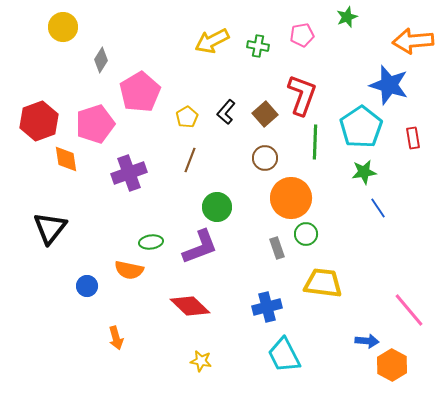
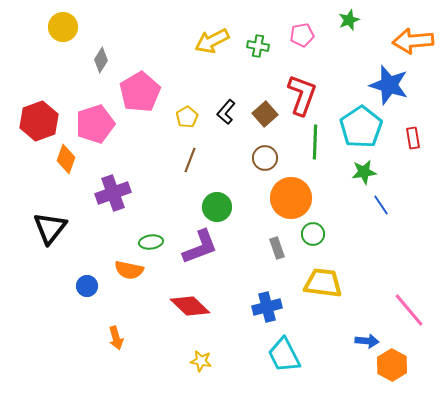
green star at (347, 17): moved 2 px right, 3 px down
orange diamond at (66, 159): rotated 28 degrees clockwise
purple cross at (129, 173): moved 16 px left, 20 px down
blue line at (378, 208): moved 3 px right, 3 px up
green circle at (306, 234): moved 7 px right
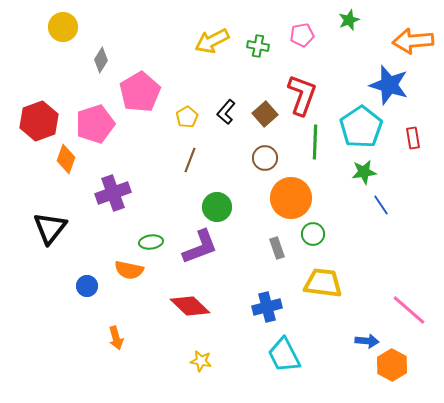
pink line at (409, 310): rotated 9 degrees counterclockwise
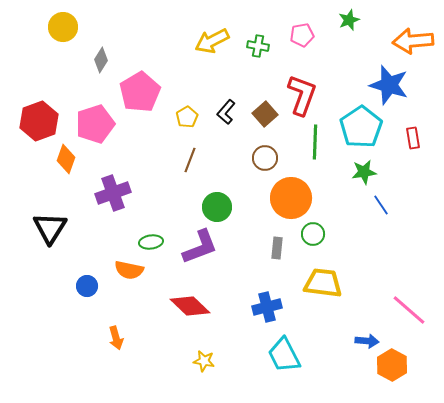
black triangle at (50, 228): rotated 6 degrees counterclockwise
gray rectangle at (277, 248): rotated 25 degrees clockwise
yellow star at (201, 361): moved 3 px right
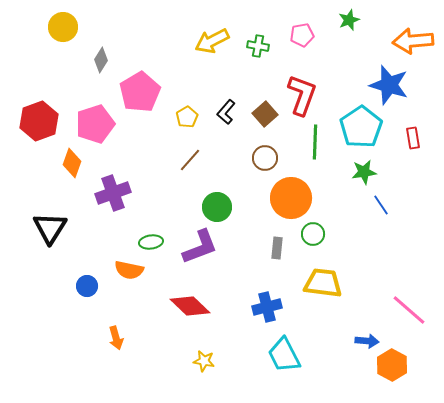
orange diamond at (66, 159): moved 6 px right, 4 px down
brown line at (190, 160): rotated 20 degrees clockwise
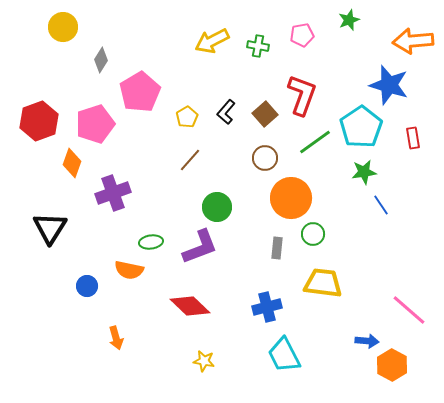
green line at (315, 142): rotated 52 degrees clockwise
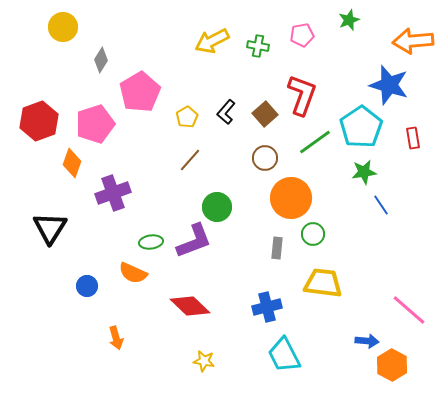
purple L-shape at (200, 247): moved 6 px left, 6 px up
orange semicircle at (129, 270): moved 4 px right, 3 px down; rotated 12 degrees clockwise
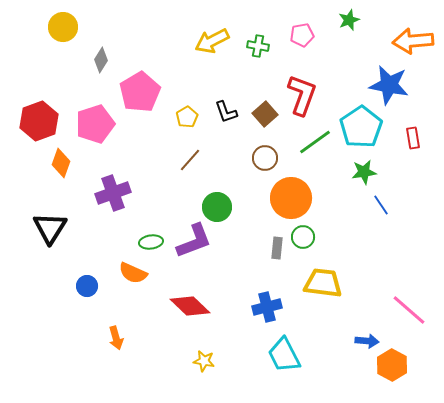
blue star at (389, 85): rotated 6 degrees counterclockwise
black L-shape at (226, 112): rotated 60 degrees counterclockwise
orange diamond at (72, 163): moved 11 px left
green circle at (313, 234): moved 10 px left, 3 px down
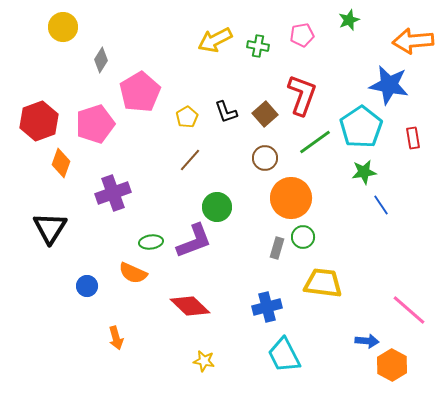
yellow arrow at (212, 41): moved 3 px right, 1 px up
gray rectangle at (277, 248): rotated 10 degrees clockwise
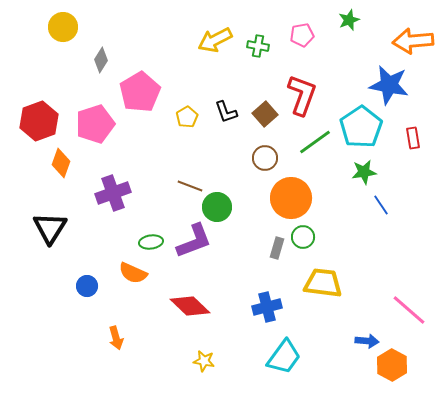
brown line at (190, 160): moved 26 px down; rotated 70 degrees clockwise
cyan trapezoid at (284, 355): moved 2 px down; rotated 117 degrees counterclockwise
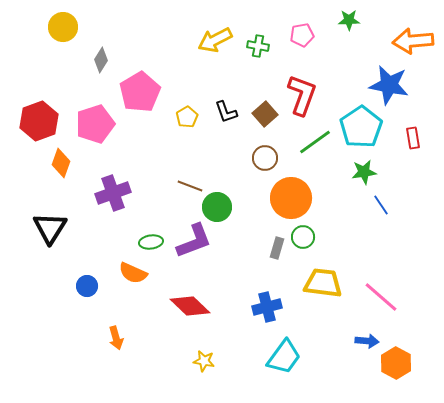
green star at (349, 20): rotated 20 degrees clockwise
pink line at (409, 310): moved 28 px left, 13 px up
orange hexagon at (392, 365): moved 4 px right, 2 px up
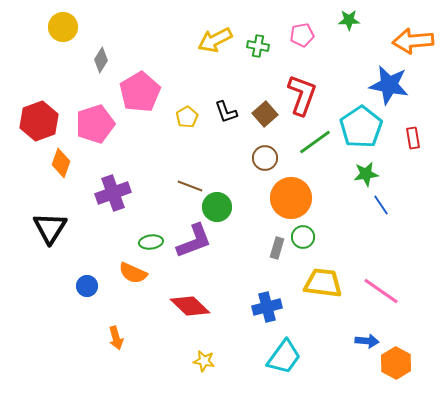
green star at (364, 172): moved 2 px right, 2 px down
pink line at (381, 297): moved 6 px up; rotated 6 degrees counterclockwise
